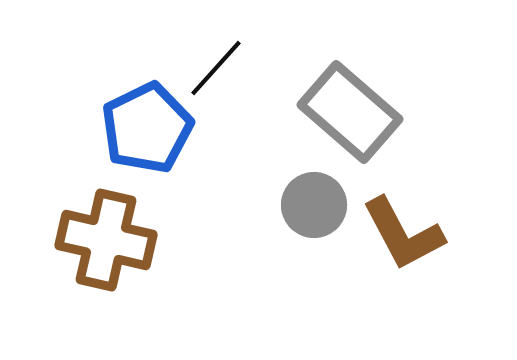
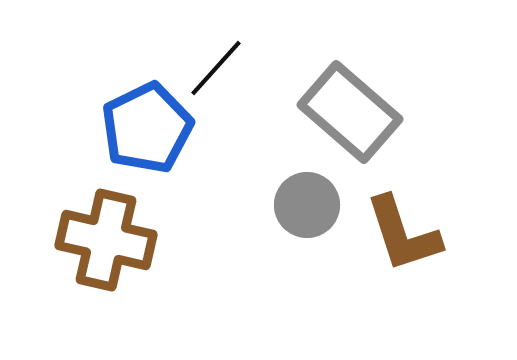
gray circle: moved 7 px left
brown L-shape: rotated 10 degrees clockwise
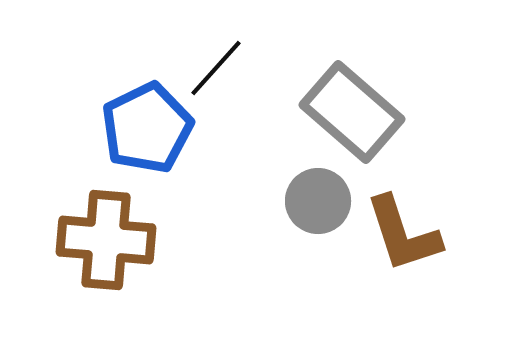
gray rectangle: moved 2 px right
gray circle: moved 11 px right, 4 px up
brown cross: rotated 8 degrees counterclockwise
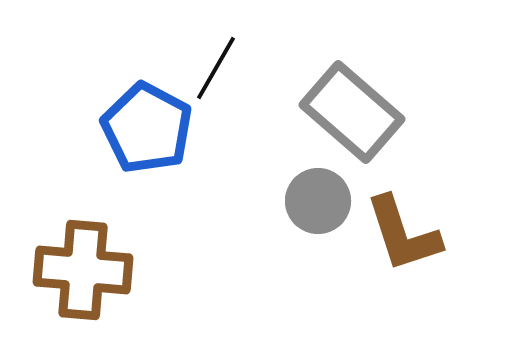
black line: rotated 12 degrees counterclockwise
blue pentagon: rotated 18 degrees counterclockwise
brown cross: moved 23 px left, 30 px down
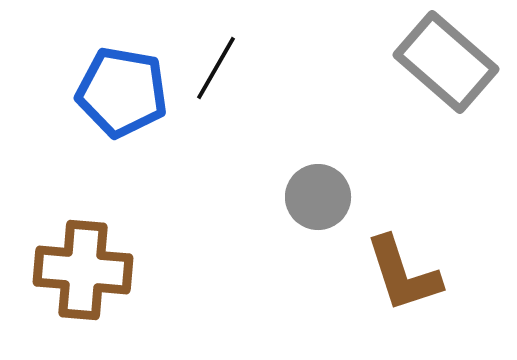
gray rectangle: moved 94 px right, 50 px up
blue pentagon: moved 25 px left, 36 px up; rotated 18 degrees counterclockwise
gray circle: moved 4 px up
brown L-shape: moved 40 px down
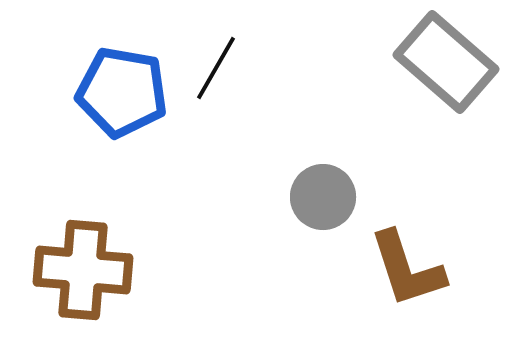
gray circle: moved 5 px right
brown L-shape: moved 4 px right, 5 px up
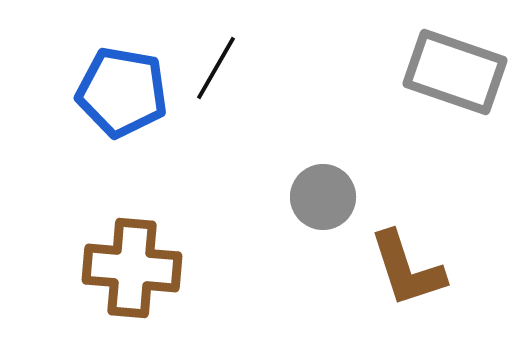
gray rectangle: moved 9 px right, 10 px down; rotated 22 degrees counterclockwise
brown cross: moved 49 px right, 2 px up
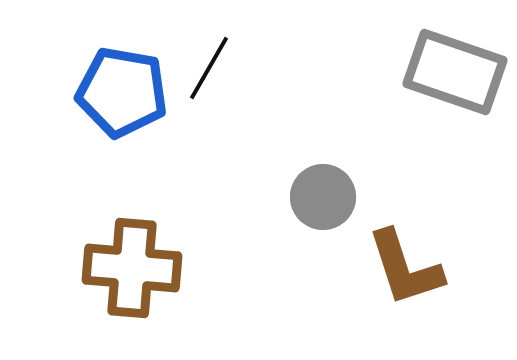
black line: moved 7 px left
brown L-shape: moved 2 px left, 1 px up
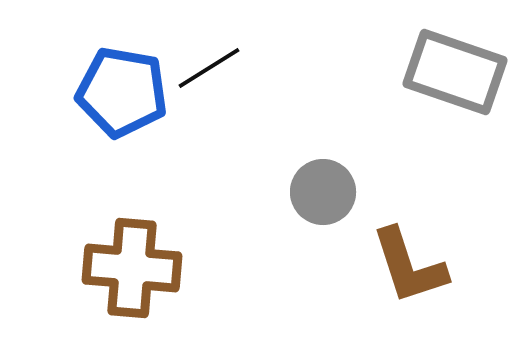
black line: rotated 28 degrees clockwise
gray circle: moved 5 px up
brown L-shape: moved 4 px right, 2 px up
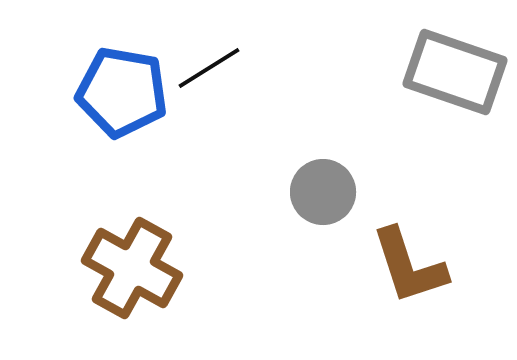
brown cross: rotated 24 degrees clockwise
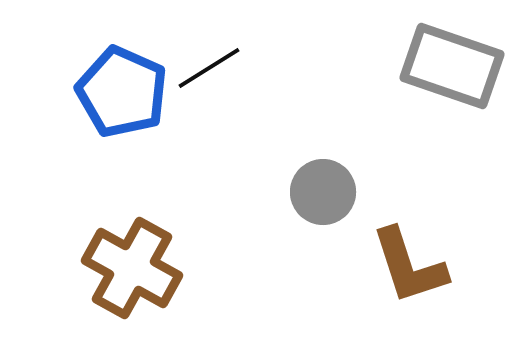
gray rectangle: moved 3 px left, 6 px up
blue pentagon: rotated 14 degrees clockwise
